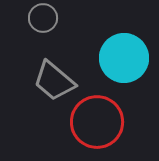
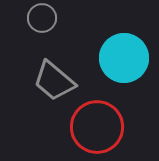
gray circle: moved 1 px left
red circle: moved 5 px down
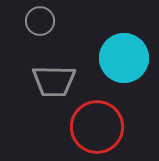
gray circle: moved 2 px left, 3 px down
gray trapezoid: rotated 39 degrees counterclockwise
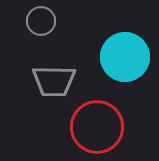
gray circle: moved 1 px right
cyan circle: moved 1 px right, 1 px up
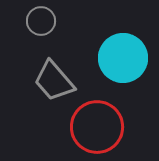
cyan circle: moved 2 px left, 1 px down
gray trapezoid: rotated 48 degrees clockwise
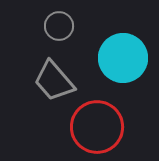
gray circle: moved 18 px right, 5 px down
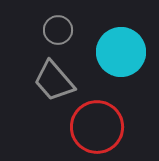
gray circle: moved 1 px left, 4 px down
cyan circle: moved 2 px left, 6 px up
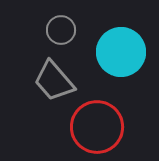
gray circle: moved 3 px right
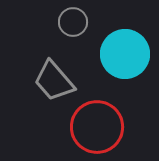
gray circle: moved 12 px right, 8 px up
cyan circle: moved 4 px right, 2 px down
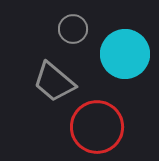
gray circle: moved 7 px down
gray trapezoid: moved 1 px down; rotated 9 degrees counterclockwise
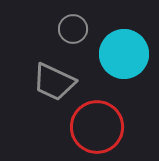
cyan circle: moved 1 px left
gray trapezoid: rotated 15 degrees counterclockwise
